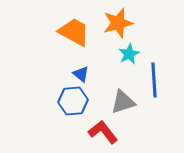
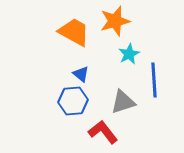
orange star: moved 3 px left, 2 px up
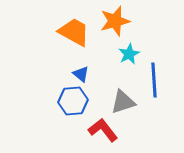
red L-shape: moved 2 px up
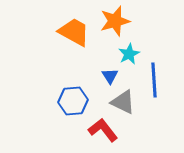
blue triangle: moved 29 px right, 2 px down; rotated 18 degrees clockwise
gray triangle: rotated 44 degrees clockwise
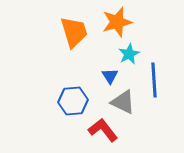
orange star: moved 2 px right, 1 px down
orange trapezoid: rotated 44 degrees clockwise
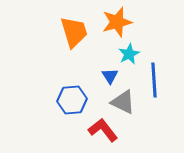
blue hexagon: moved 1 px left, 1 px up
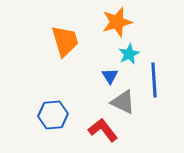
orange trapezoid: moved 9 px left, 9 px down
blue hexagon: moved 19 px left, 15 px down
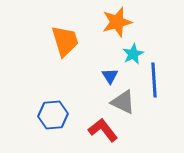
cyan star: moved 4 px right
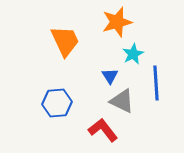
orange trapezoid: rotated 8 degrees counterclockwise
blue line: moved 2 px right, 3 px down
gray triangle: moved 1 px left, 1 px up
blue hexagon: moved 4 px right, 12 px up
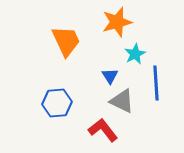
orange trapezoid: moved 1 px right
cyan star: moved 2 px right
